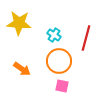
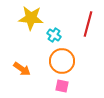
yellow star: moved 12 px right, 5 px up
red line: moved 2 px right, 14 px up
orange circle: moved 3 px right
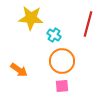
orange arrow: moved 3 px left, 1 px down
pink square: rotated 16 degrees counterclockwise
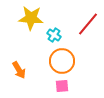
red line: rotated 25 degrees clockwise
orange arrow: rotated 24 degrees clockwise
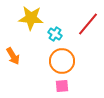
cyan cross: moved 1 px right, 1 px up
orange arrow: moved 6 px left, 14 px up
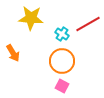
red line: rotated 20 degrees clockwise
cyan cross: moved 7 px right
orange arrow: moved 3 px up
pink square: rotated 32 degrees clockwise
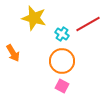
yellow star: moved 3 px right; rotated 10 degrees clockwise
